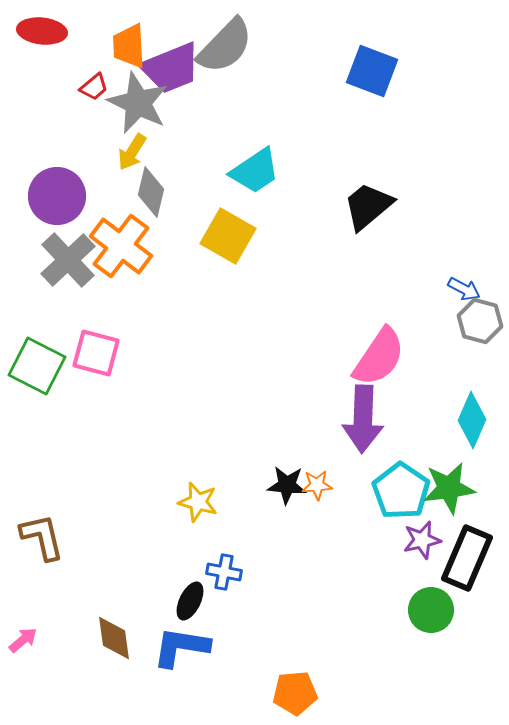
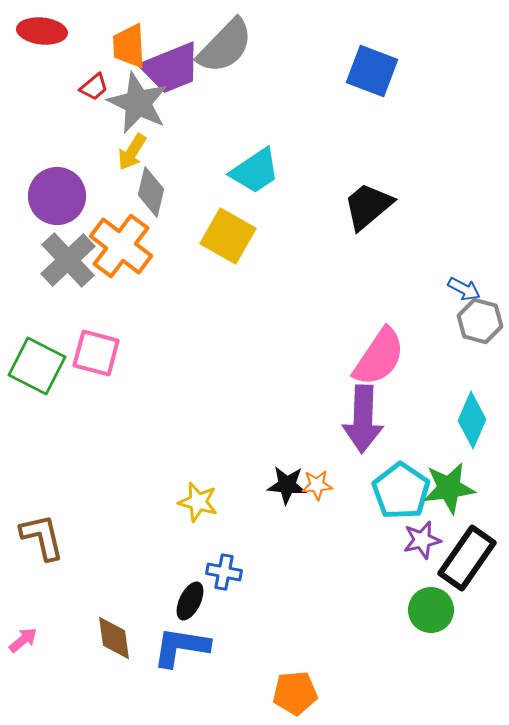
black rectangle: rotated 12 degrees clockwise
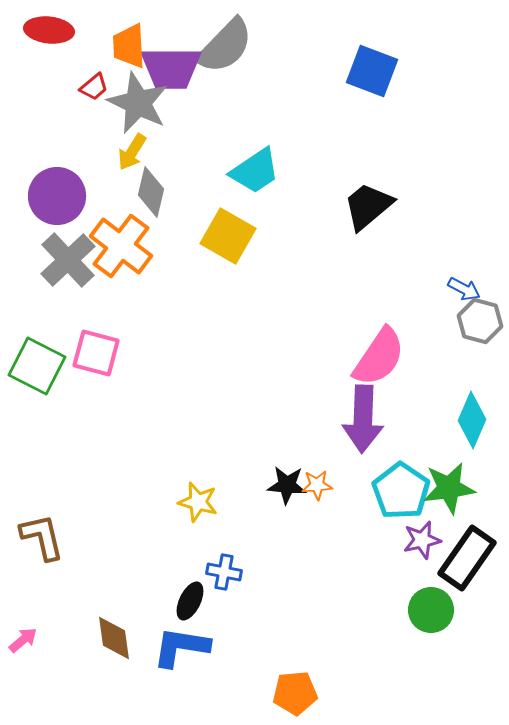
red ellipse: moved 7 px right, 1 px up
purple trapezoid: rotated 22 degrees clockwise
